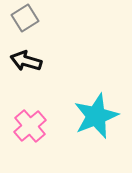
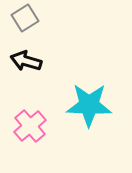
cyan star: moved 7 px left, 11 px up; rotated 24 degrees clockwise
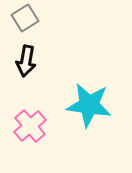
black arrow: rotated 96 degrees counterclockwise
cyan star: rotated 6 degrees clockwise
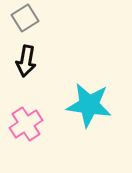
pink cross: moved 4 px left, 2 px up; rotated 8 degrees clockwise
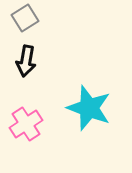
cyan star: moved 3 px down; rotated 12 degrees clockwise
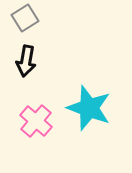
pink cross: moved 10 px right, 3 px up; rotated 16 degrees counterclockwise
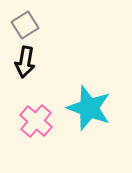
gray square: moved 7 px down
black arrow: moved 1 px left, 1 px down
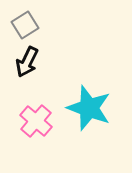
black arrow: moved 2 px right; rotated 16 degrees clockwise
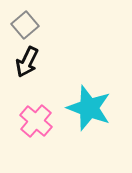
gray square: rotated 8 degrees counterclockwise
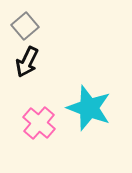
gray square: moved 1 px down
pink cross: moved 3 px right, 2 px down
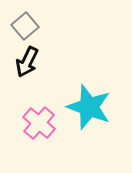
cyan star: moved 1 px up
